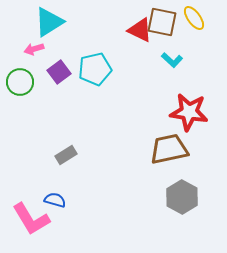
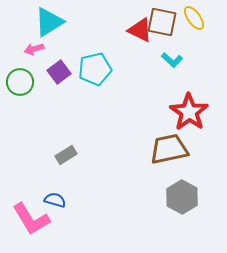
red star: rotated 27 degrees clockwise
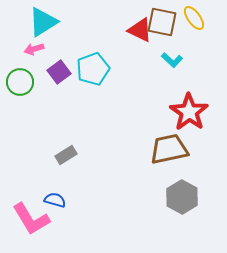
cyan triangle: moved 6 px left
cyan pentagon: moved 2 px left; rotated 8 degrees counterclockwise
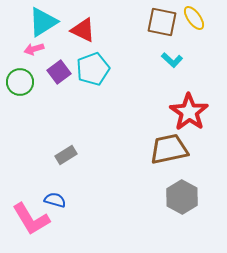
red triangle: moved 57 px left
